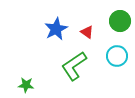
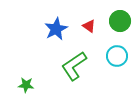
red triangle: moved 2 px right, 6 px up
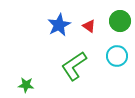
blue star: moved 3 px right, 4 px up
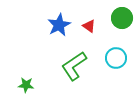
green circle: moved 2 px right, 3 px up
cyan circle: moved 1 px left, 2 px down
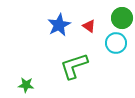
cyan circle: moved 15 px up
green L-shape: rotated 16 degrees clockwise
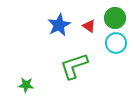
green circle: moved 7 px left
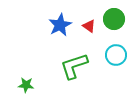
green circle: moved 1 px left, 1 px down
blue star: moved 1 px right
cyan circle: moved 12 px down
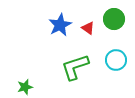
red triangle: moved 1 px left, 2 px down
cyan circle: moved 5 px down
green L-shape: moved 1 px right, 1 px down
green star: moved 1 px left, 2 px down; rotated 21 degrees counterclockwise
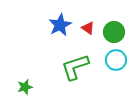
green circle: moved 13 px down
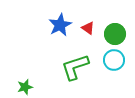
green circle: moved 1 px right, 2 px down
cyan circle: moved 2 px left
